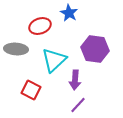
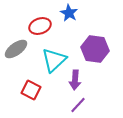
gray ellipse: rotated 40 degrees counterclockwise
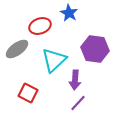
gray ellipse: moved 1 px right
red square: moved 3 px left, 3 px down
purple line: moved 2 px up
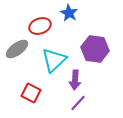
red square: moved 3 px right
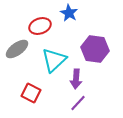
purple arrow: moved 1 px right, 1 px up
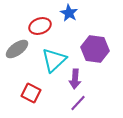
purple arrow: moved 1 px left
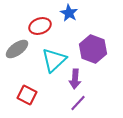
purple hexagon: moved 2 px left; rotated 12 degrees clockwise
red square: moved 4 px left, 2 px down
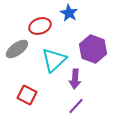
purple line: moved 2 px left, 3 px down
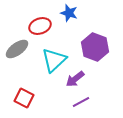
blue star: rotated 12 degrees counterclockwise
purple hexagon: moved 2 px right, 2 px up
purple arrow: rotated 48 degrees clockwise
red square: moved 3 px left, 3 px down
purple line: moved 5 px right, 4 px up; rotated 18 degrees clockwise
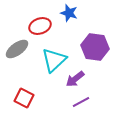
purple hexagon: rotated 12 degrees counterclockwise
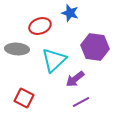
blue star: moved 1 px right
gray ellipse: rotated 40 degrees clockwise
